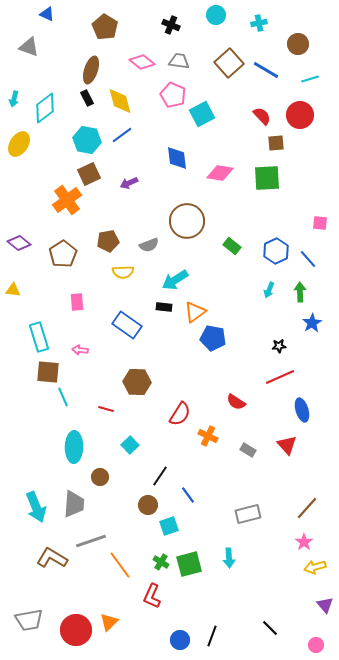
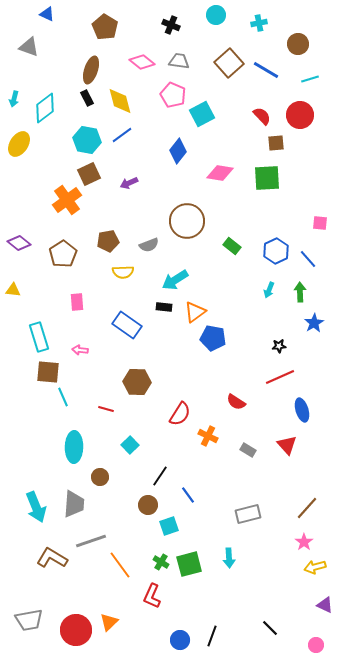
blue diamond at (177, 158): moved 1 px right, 7 px up; rotated 45 degrees clockwise
blue star at (312, 323): moved 2 px right
purple triangle at (325, 605): rotated 24 degrees counterclockwise
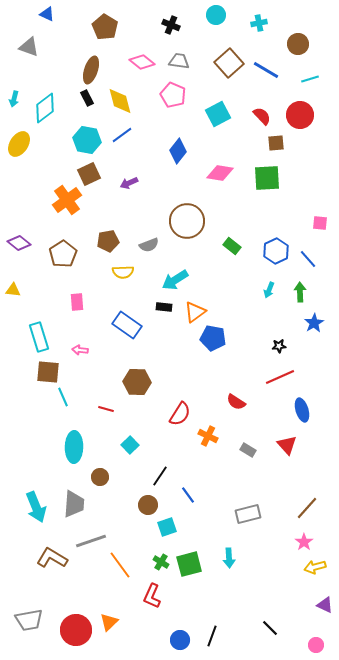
cyan square at (202, 114): moved 16 px right
cyan square at (169, 526): moved 2 px left, 1 px down
